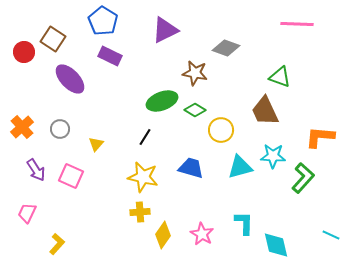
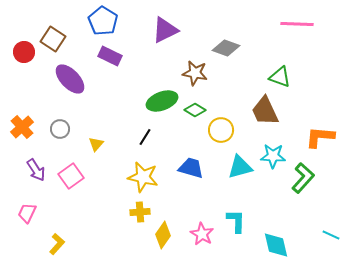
pink square: rotated 30 degrees clockwise
cyan L-shape: moved 8 px left, 2 px up
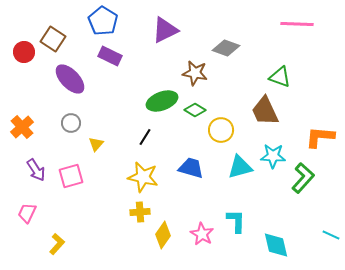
gray circle: moved 11 px right, 6 px up
pink square: rotated 20 degrees clockwise
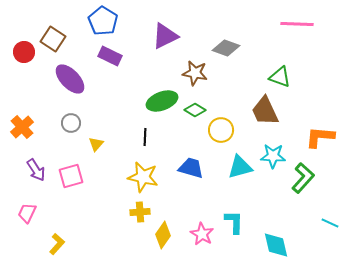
purple triangle: moved 6 px down
black line: rotated 30 degrees counterclockwise
cyan L-shape: moved 2 px left, 1 px down
cyan line: moved 1 px left, 12 px up
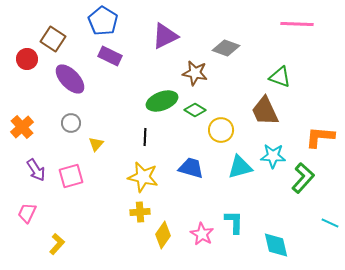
red circle: moved 3 px right, 7 px down
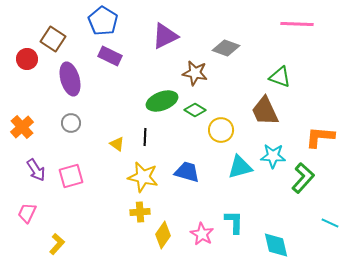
purple ellipse: rotated 28 degrees clockwise
yellow triangle: moved 21 px right; rotated 35 degrees counterclockwise
blue trapezoid: moved 4 px left, 4 px down
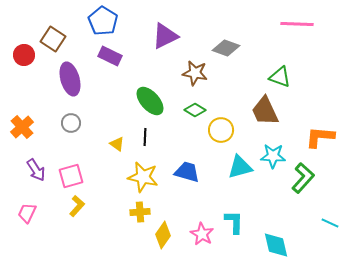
red circle: moved 3 px left, 4 px up
green ellipse: moved 12 px left; rotated 68 degrees clockwise
yellow L-shape: moved 20 px right, 38 px up
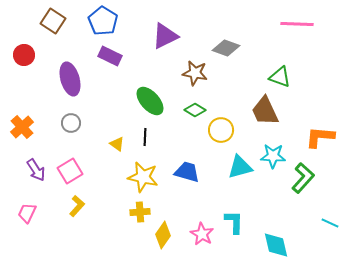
brown square: moved 18 px up
pink square: moved 1 px left, 5 px up; rotated 15 degrees counterclockwise
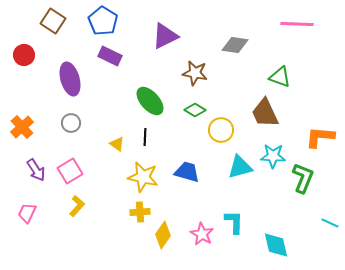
gray diamond: moved 9 px right, 3 px up; rotated 12 degrees counterclockwise
brown trapezoid: moved 2 px down
green L-shape: rotated 20 degrees counterclockwise
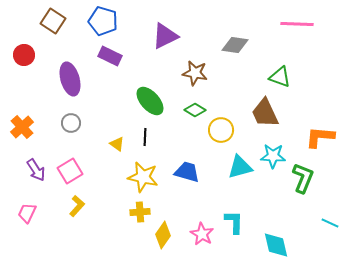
blue pentagon: rotated 16 degrees counterclockwise
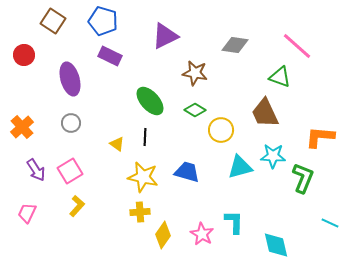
pink line: moved 22 px down; rotated 40 degrees clockwise
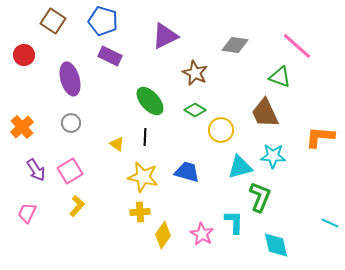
brown star: rotated 15 degrees clockwise
green L-shape: moved 43 px left, 19 px down
